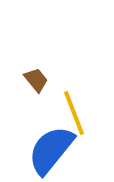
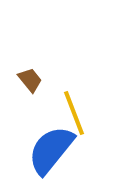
brown trapezoid: moved 6 px left
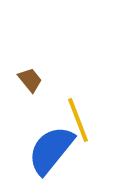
yellow line: moved 4 px right, 7 px down
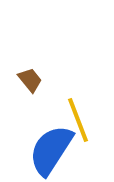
blue semicircle: rotated 6 degrees counterclockwise
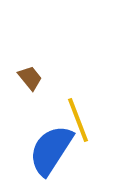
brown trapezoid: moved 2 px up
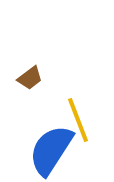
brown trapezoid: rotated 92 degrees clockwise
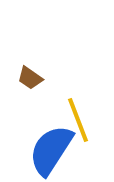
brown trapezoid: rotated 72 degrees clockwise
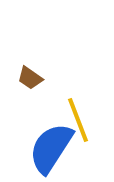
blue semicircle: moved 2 px up
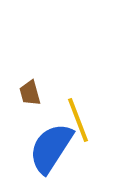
brown trapezoid: moved 15 px down; rotated 40 degrees clockwise
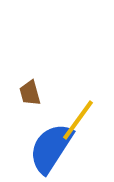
yellow line: rotated 57 degrees clockwise
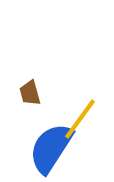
yellow line: moved 2 px right, 1 px up
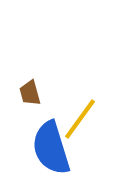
blue semicircle: rotated 50 degrees counterclockwise
